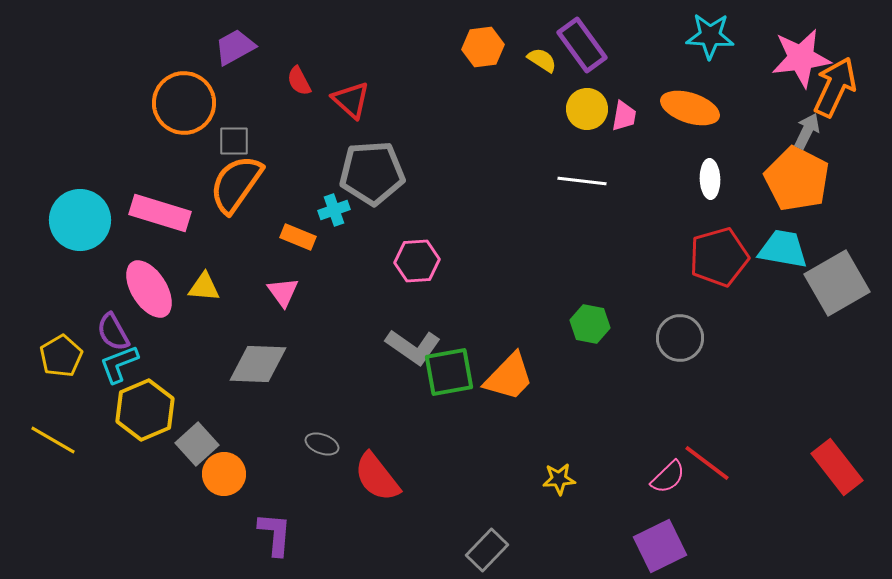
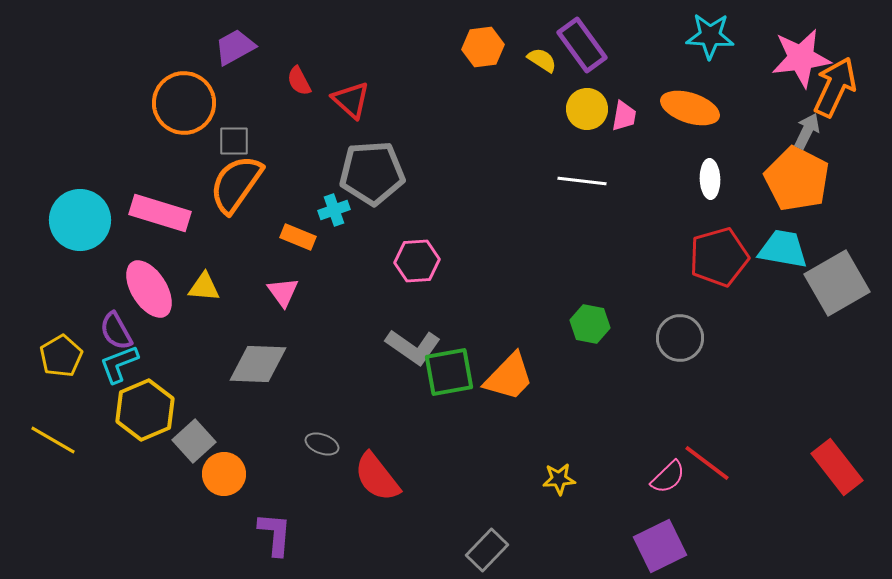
purple semicircle at (113, 332): moved 3 px right, 1 px up
gray square at (197, 444): moved 3 px left, 3 px up
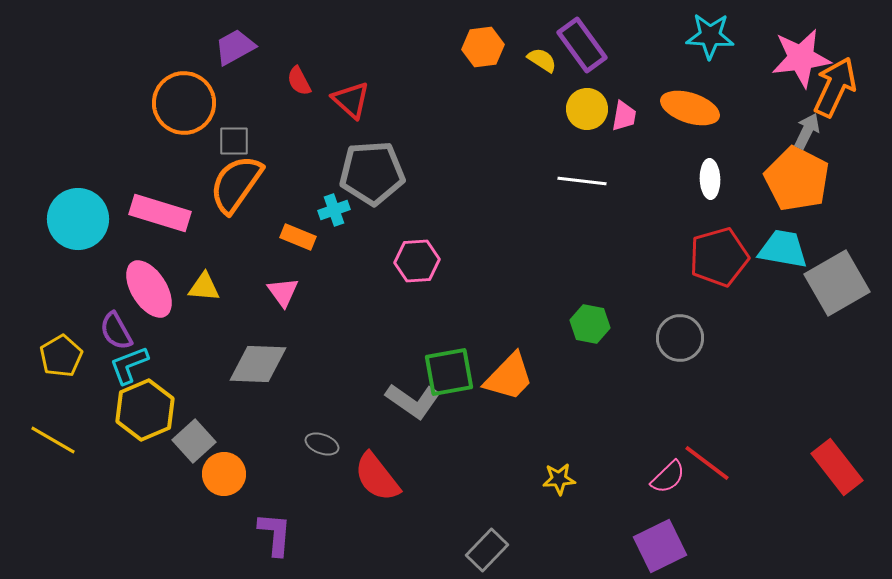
cyan circle at (80, 220): moved 2 px left, 1 px up
gray L-shape at (413, 347): moved 54 px down
cyan L-shape at (119, 364): moved 10 px right, 1 px down
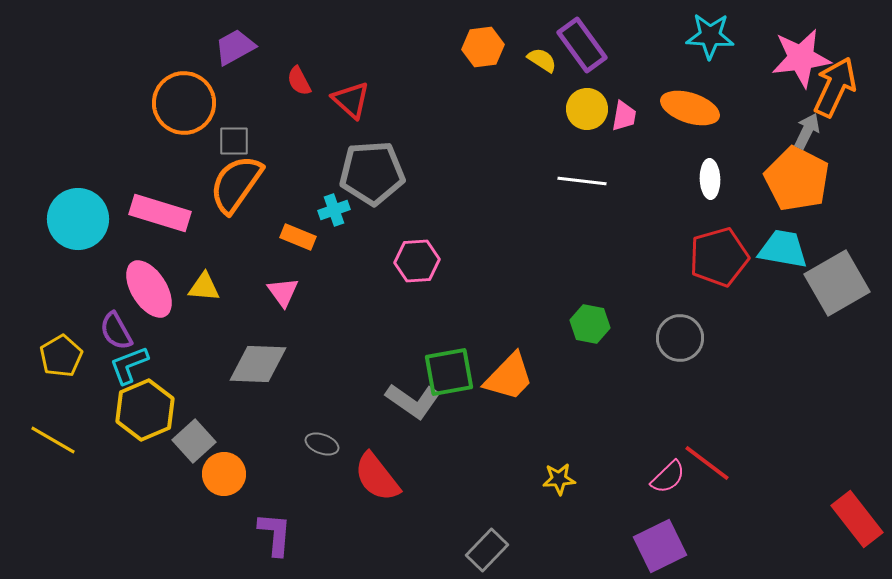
red rectangle at (837, 467): moved 20 px right, 52 px down
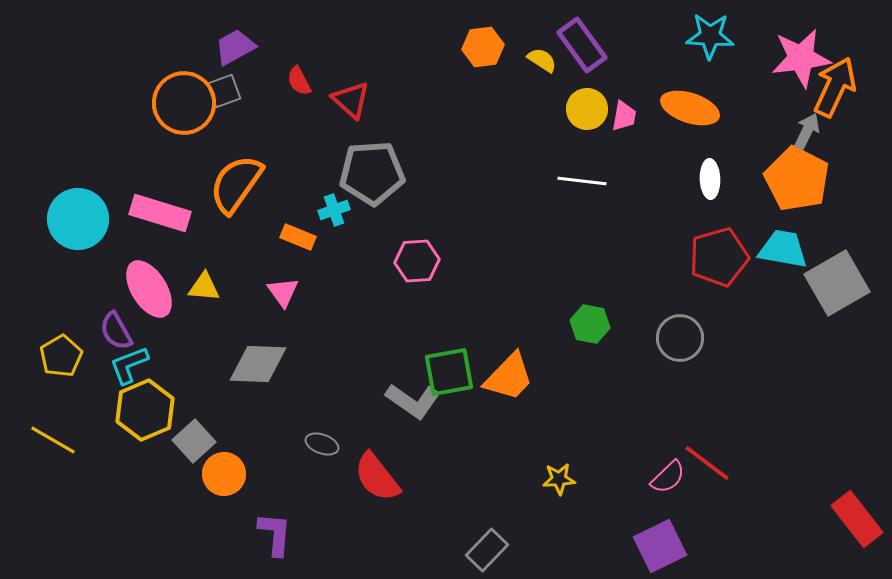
gray square at (234, 141): moved 10 px left, 50 px up; rotated 20 degrees counterclockwise
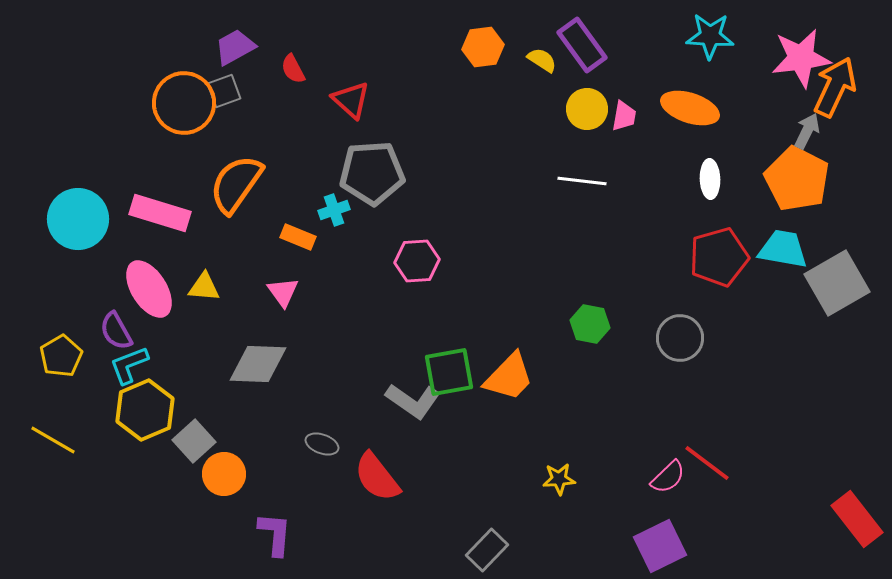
red semicircle at (299, 81): moved 6 px left, 12 px up
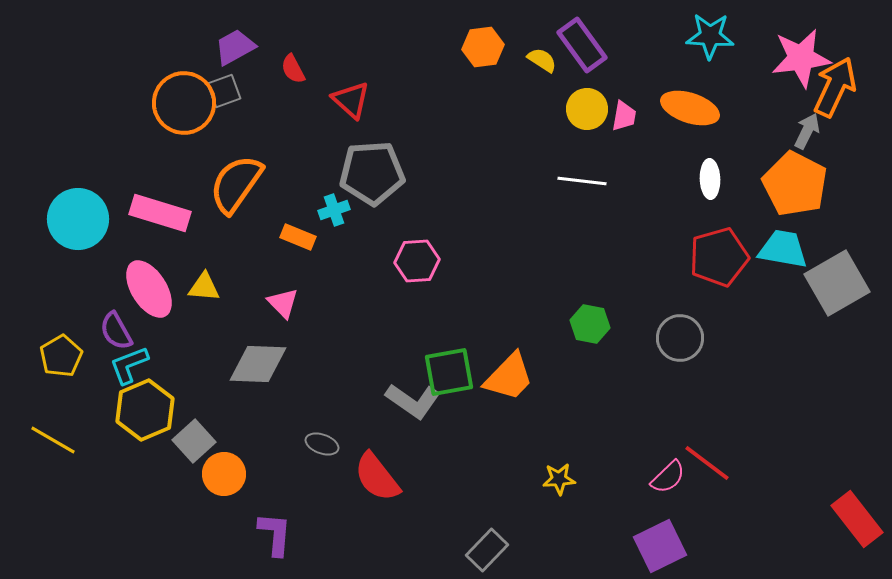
orange pentagon at (797, 179): moved 2 px left, 5 px down
pink triangle at (283, 292): moved 11 px down; rotated 8 degrees counterclockwise
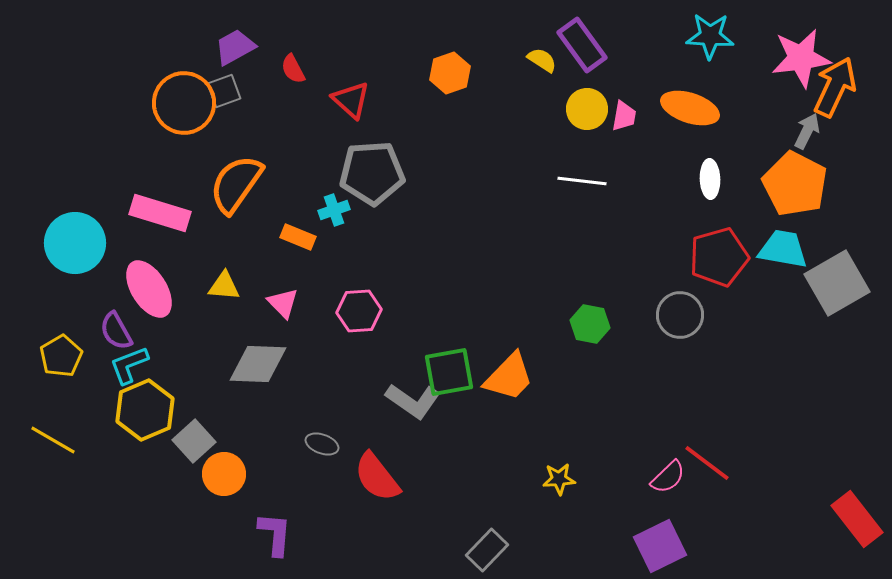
orange hexagon at (483, 47): moved 33 px left, 26 px down; rotated 12 degrees counterclockwise
cyan circle at (78, 219): moved 3 px left, 24 px down
pink hexagon at (417, 261): moved 58 px left, 50 px down
yellow triangle at (204, 287): moved 20 px right, 1 px up
gray circle at (680, 338): moved 23 px up
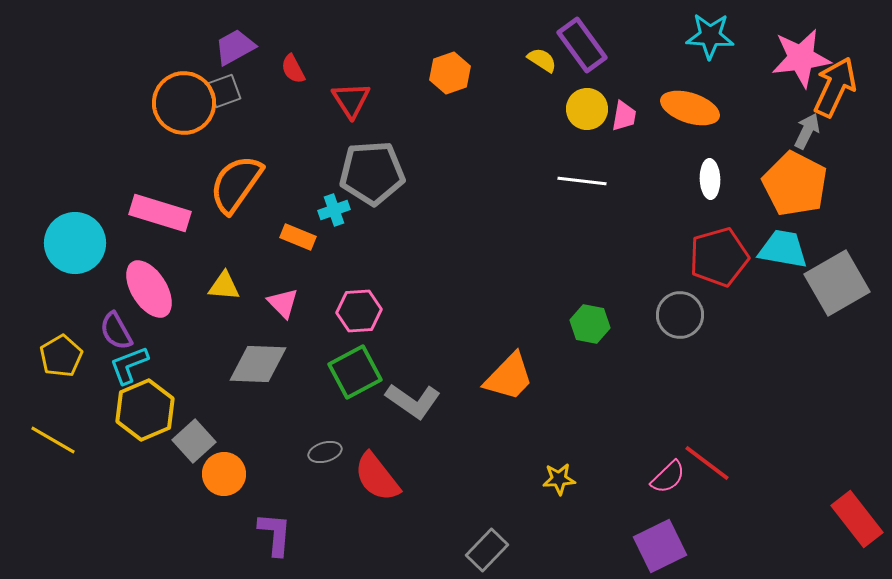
red triangle at (351, 100): rotated 15 degrees clockwise
green square at (449, 372): moved 94 px left; rotated 18 degrees counterclockwise
gray ellipse at (322, 444): moved 3 px right, 8 px down; rotated 36 degrees counterclockwise
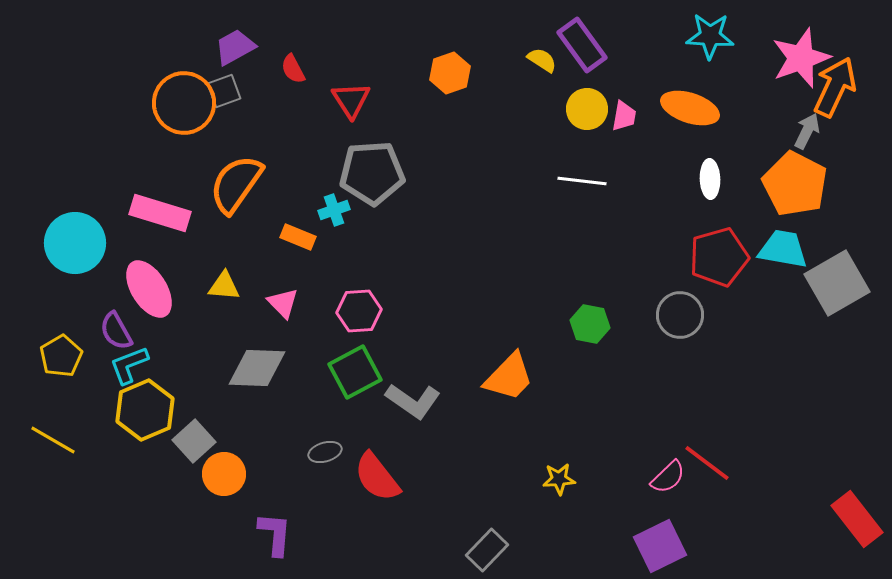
pink star at (801, 58): rotated 12 degrees counterclockwise
gray diamond at (258, 364): moved 1 px left, 4 px down
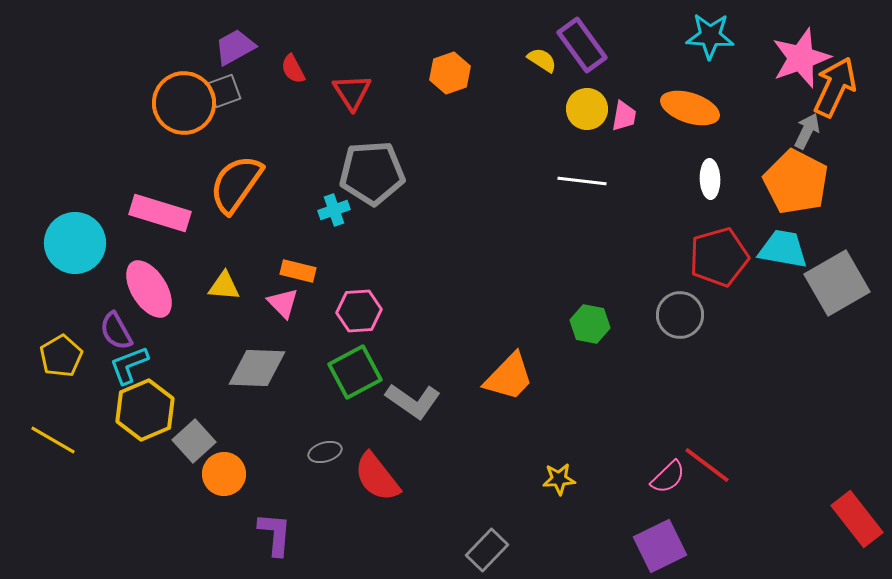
red triangle at (351, 100): moved 1 px right, 8 px up
orange pentagon at (795, 184): moved 1 px right, 2 px up
orange rectangle at (298, 237): moved 34 px down; rotated 8 degrees counterclockwise
red line at (707, 463): moved 2 px down
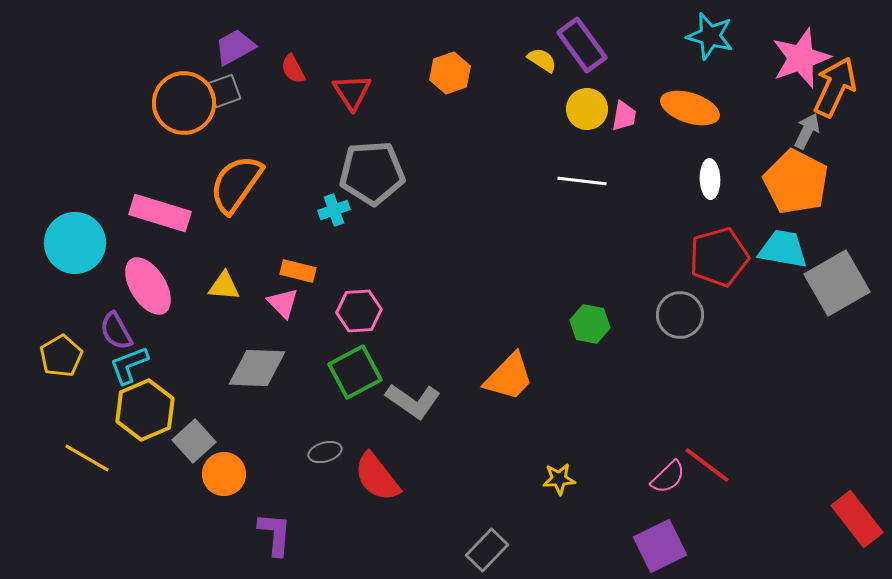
cyan star at (710, 36): rotated 12 degrees clockwise
pink ellipse at (149, 289): moved 1 px left, 3 px up
yellow line at (53, 440): moved 34 px right, 18 px down
